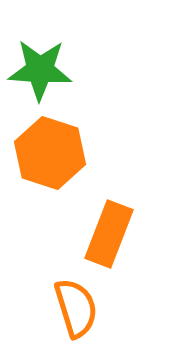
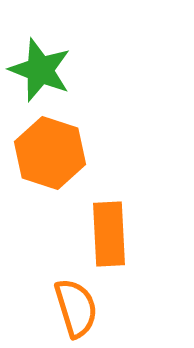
green star: rotated 18 degrees clockwise
orange rectangle: rotated 24 degrees counterclockwise
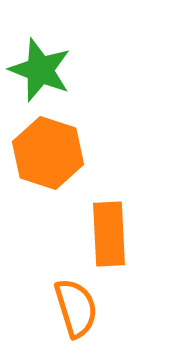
orange hexagon: moved 2 px left
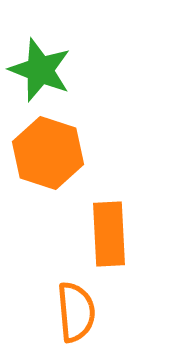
orange semicircle: moved 4 px down; rotated 12 degrees clockwise
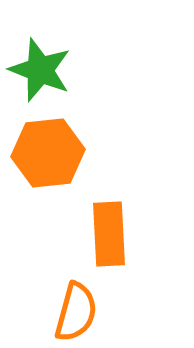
orange hexagon: rotated 24 degrees counterclockwise
orange semicircle: rotated 20 degrees clockwise
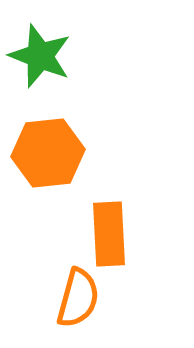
green star: moved 14 px up
orange semicircle: moved 2 px right, 14 px up
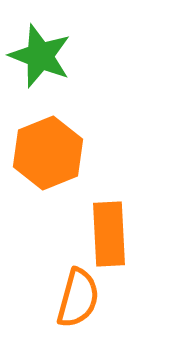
orange hexagon: rotated 16 degrees counterclockwise
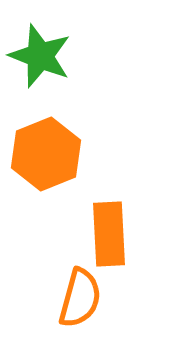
orange hexagon: moved 2 px left, 1 px down
orange semicircle: moved 2 px right
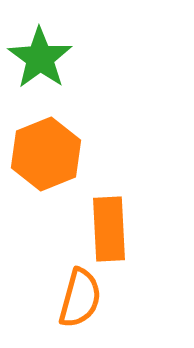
green star: moved 2 px down; rotated 14 degrees clockwise
orange rectangle: moved 5 px up
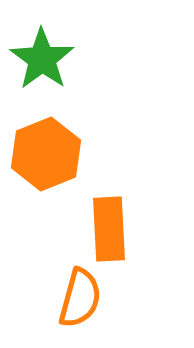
green star: moved 2 px right, 1 px down
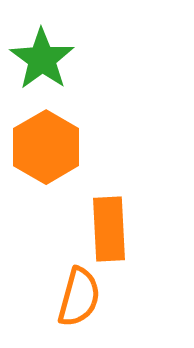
orange hexagon: moved 7 px up; rotated 8 degrees counterclockwise
orange semicircle: moved 1 px left, 1 px up
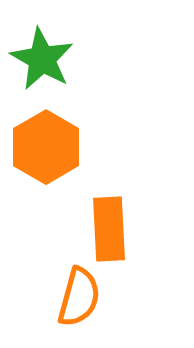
green star: rotated 6 degrees counterclockwise
